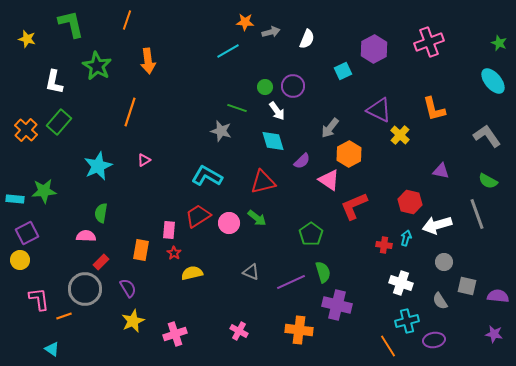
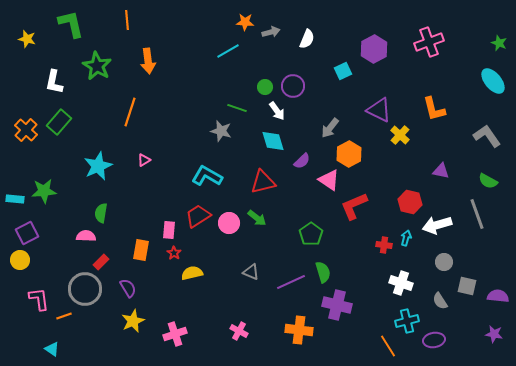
orange line at (127, 20): rotated 24 degrees counterclockwise
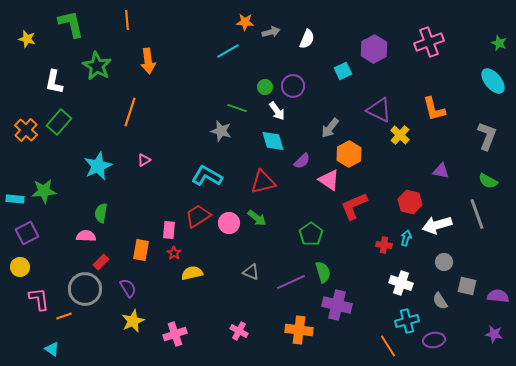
gray L-shape at (487, 136): rotated 56 degrees clockwise
yellow circle at (20, 260): moved 7 px down
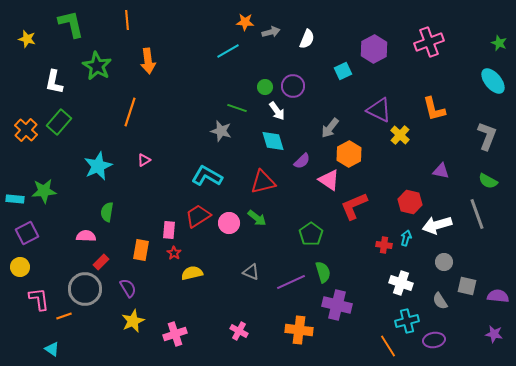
green semicircle at (101, 213): moved 6 px right, 1 px up
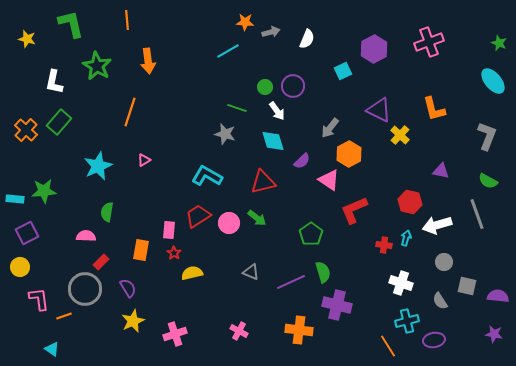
gray star at (221, 131): moved 4 px right, 3 px down
red L-shape at (354, 206): moved 4 px down
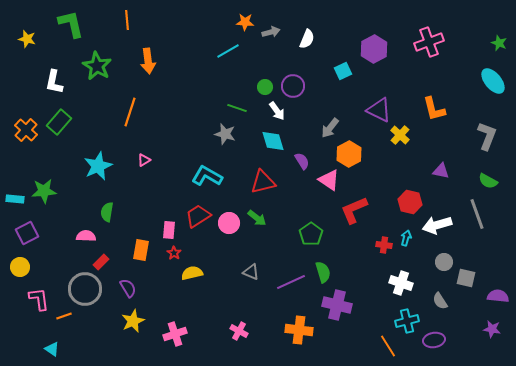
purple semicircle at (302, 161): rotated 78 degrees counterclockwise
gray square at (467, 286): moved 1 px left, 8 px up
purple star at (494, 334): moved 2 px left, 5 px up
